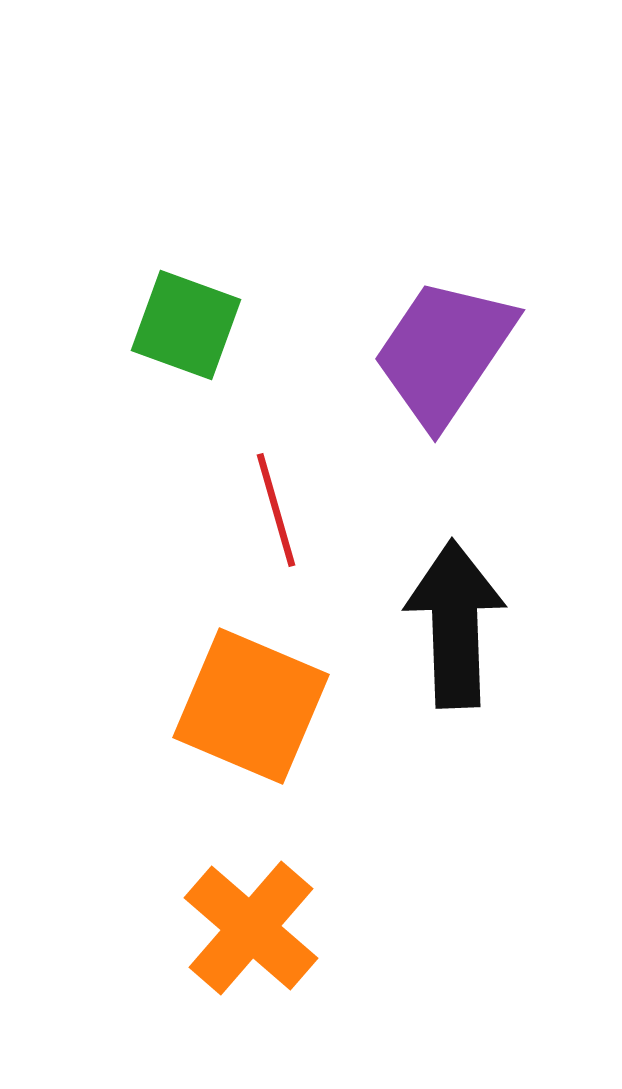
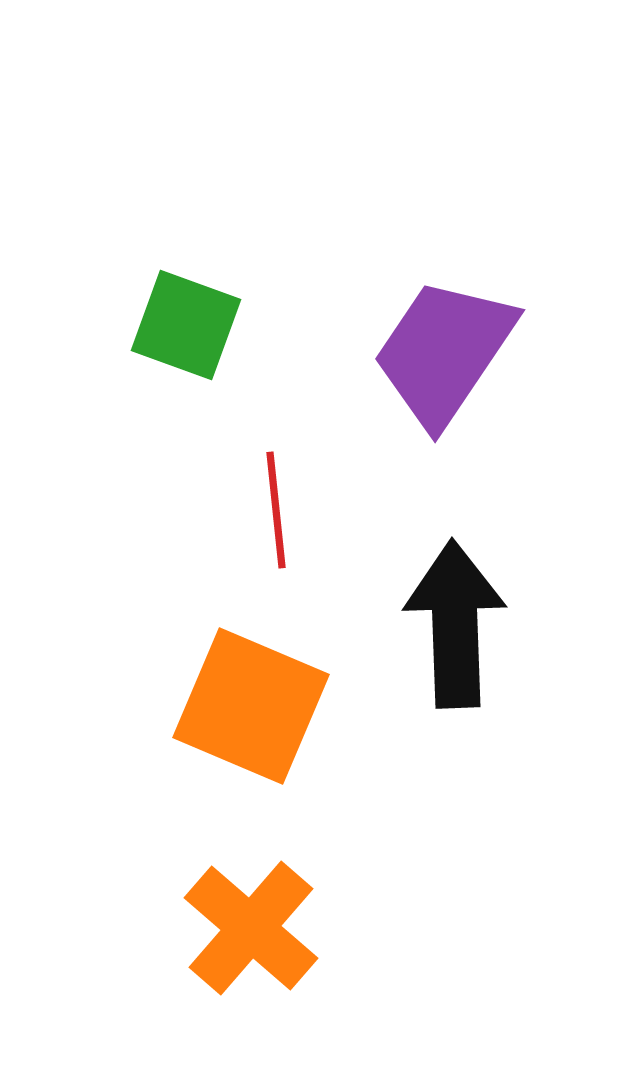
red line: rotated 10 degrees clockwise
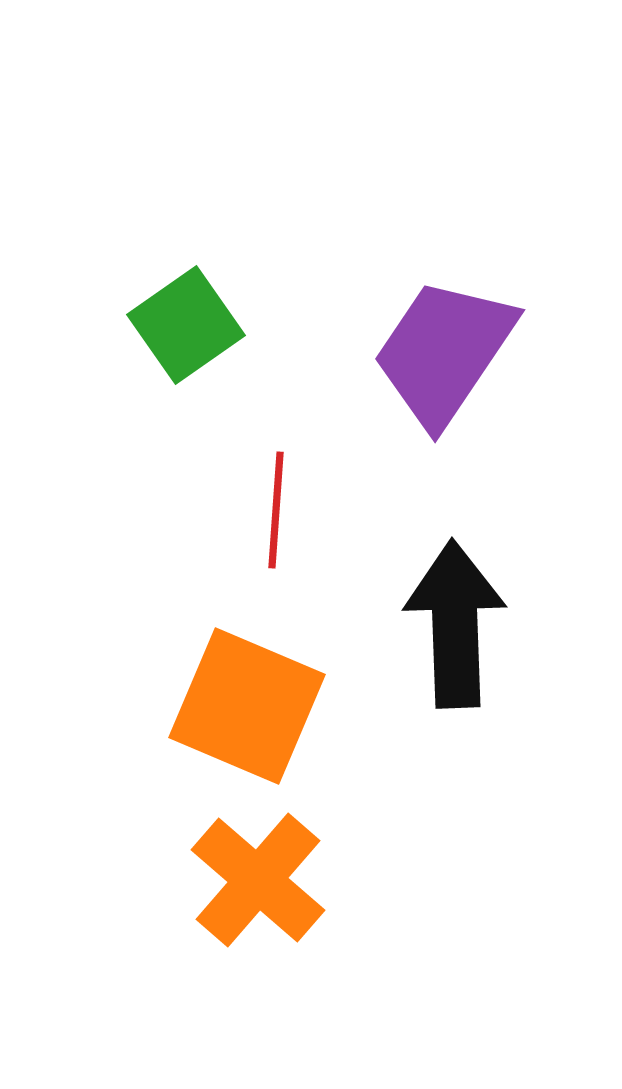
green square: rotated 35 degrees clockwise
red line: rotated 10 degrees clockwise
orange square: moved 4 px left
orange cross: moved 7 px right, 48 px up
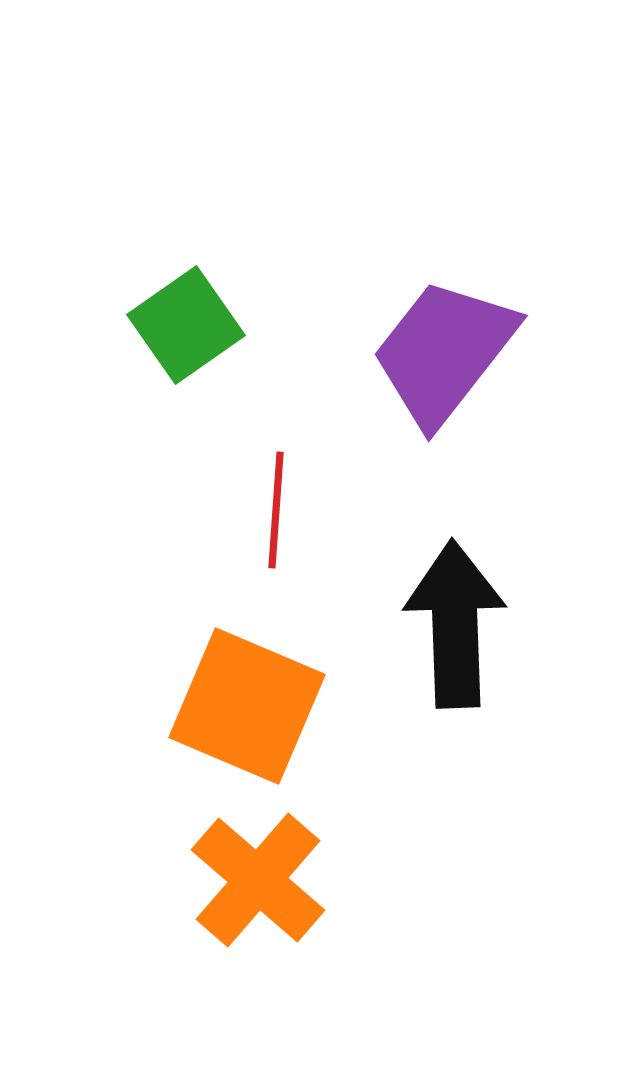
purple trapezoid: rotated 4 degrees clockwise
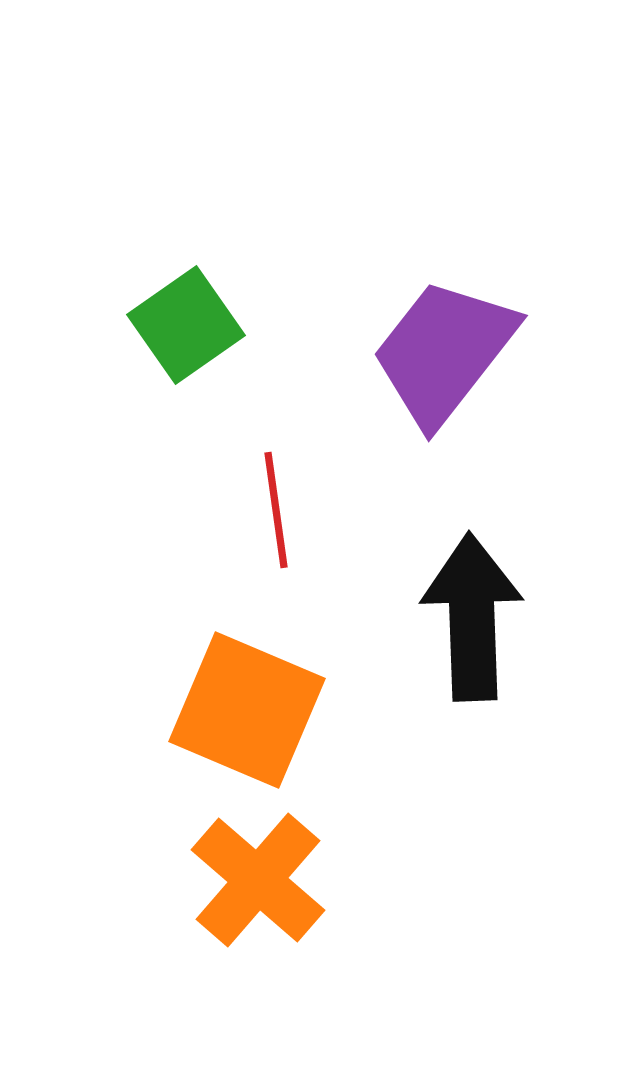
red line: rotated 12 degrees counterclockwise
black arrow: moved 17 px right, 7 px up
orange square: moved 4 px down
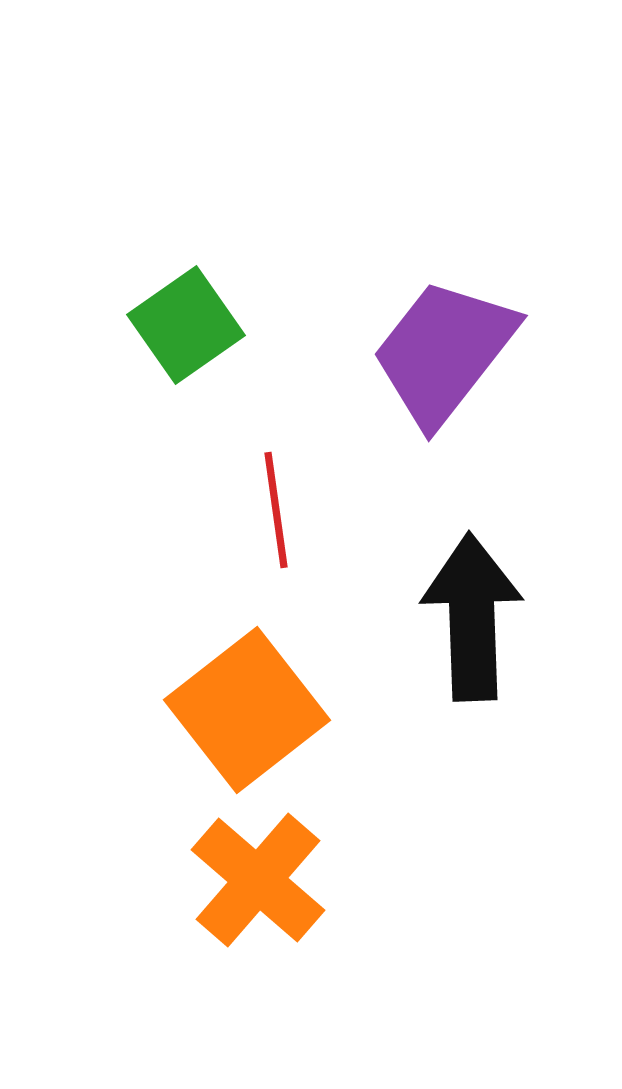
orange square: rotated 29 degrees clockwise
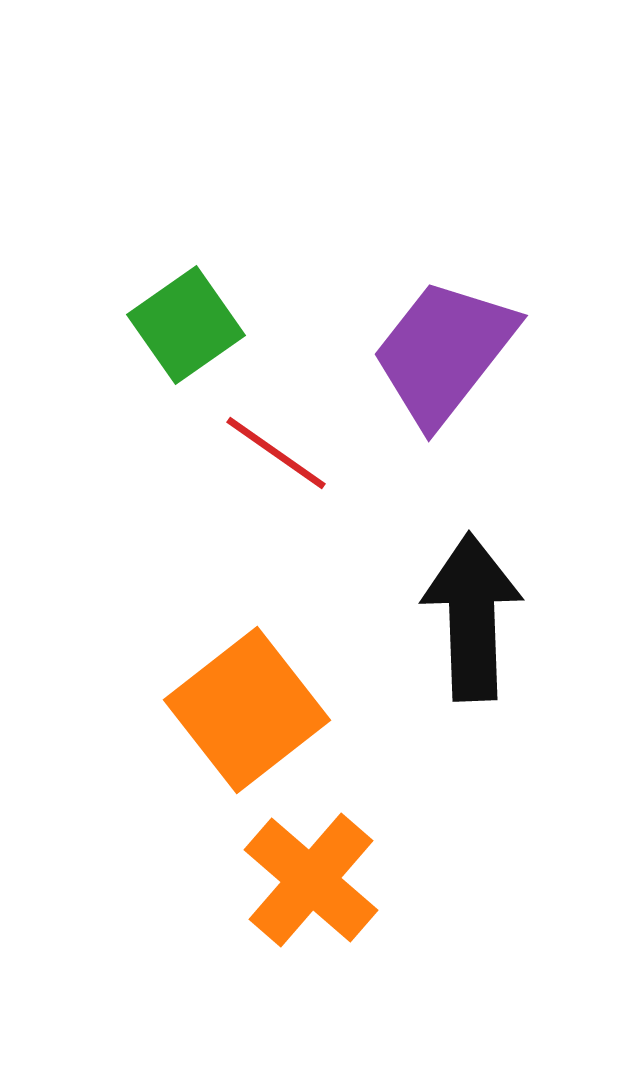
red line: moved 57 px up; rotated 47 degrees counterclockwise
orange cross: moved 53 px right
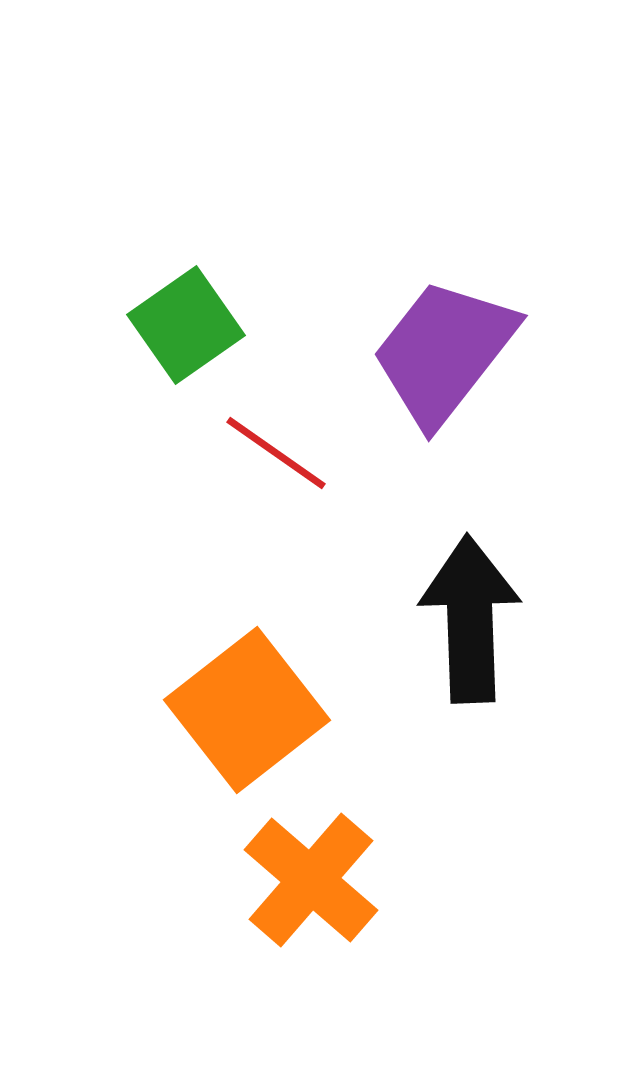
black arrow: moved 2 px left, 2 px down
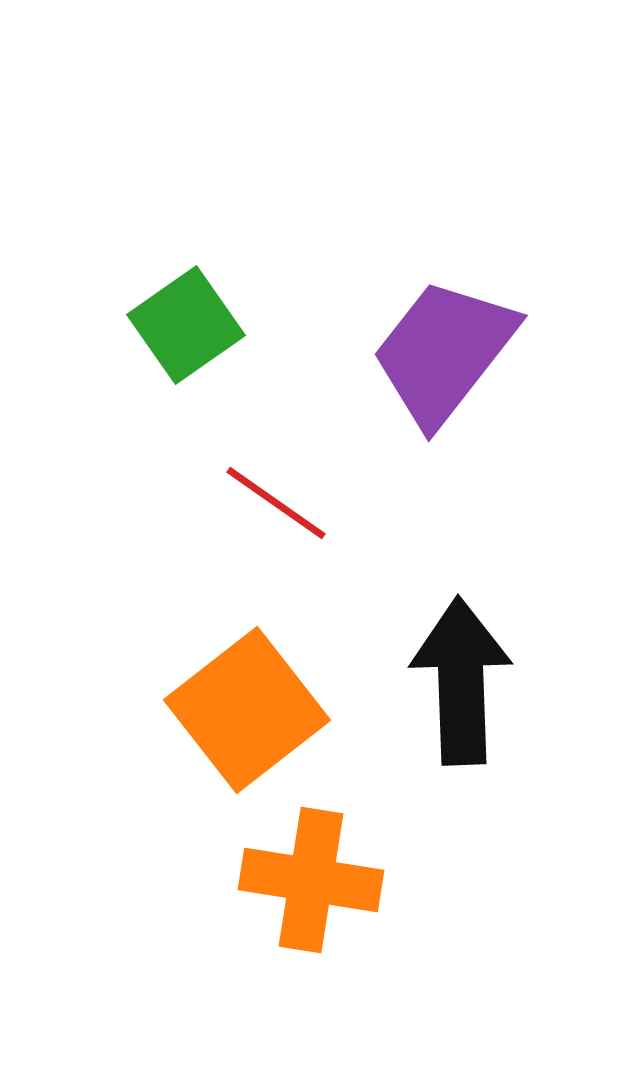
red line: moved 50 px down
black arrow: moved 9 px left, 62 px down
orange cross: rotated 32 degrees counterclockwise
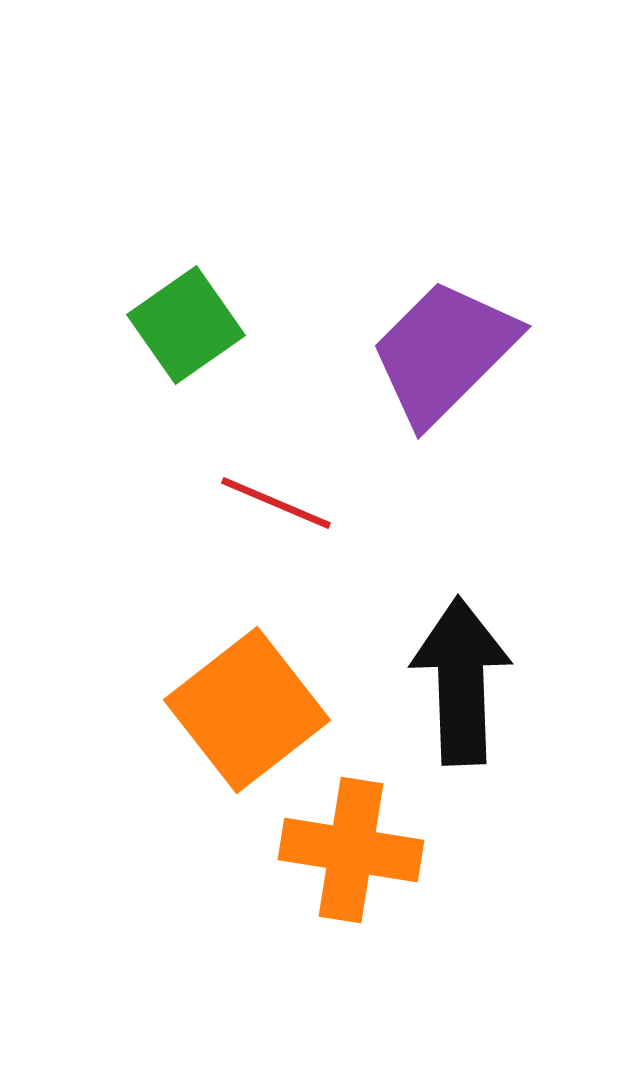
purple trapezoid: rotated 7 degrees clockwise
red line: rotated 12 degrees counterclockwise
orange cross: moved 40 px right, 30 px up
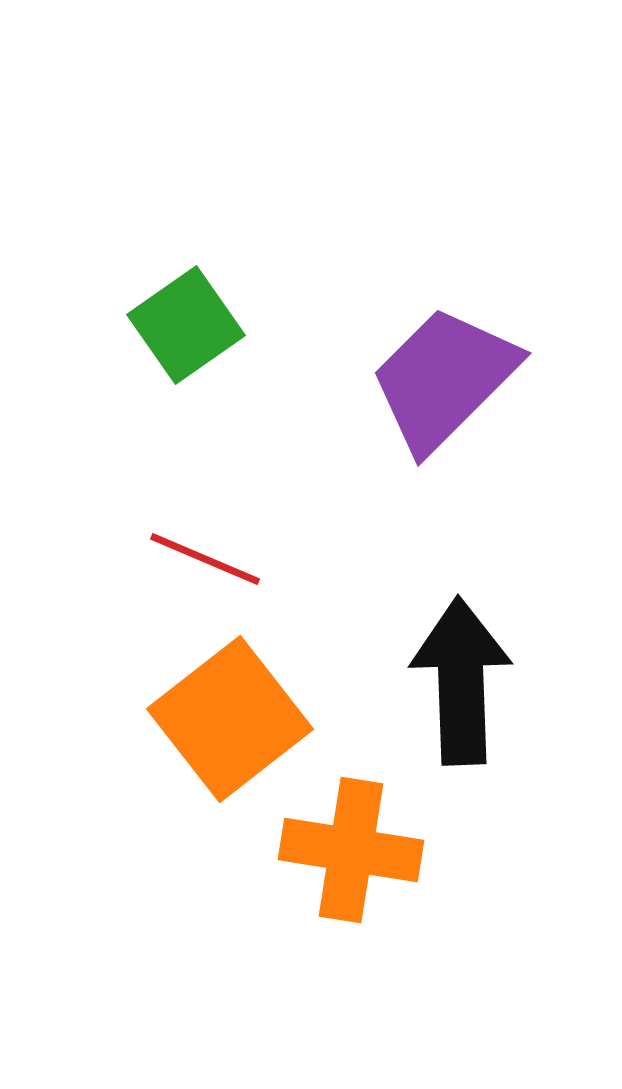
purple trapezoid: moved 27 px down
red line: moved 71 px left, 56 px down
orange square: moved 17 px left, 9 px down
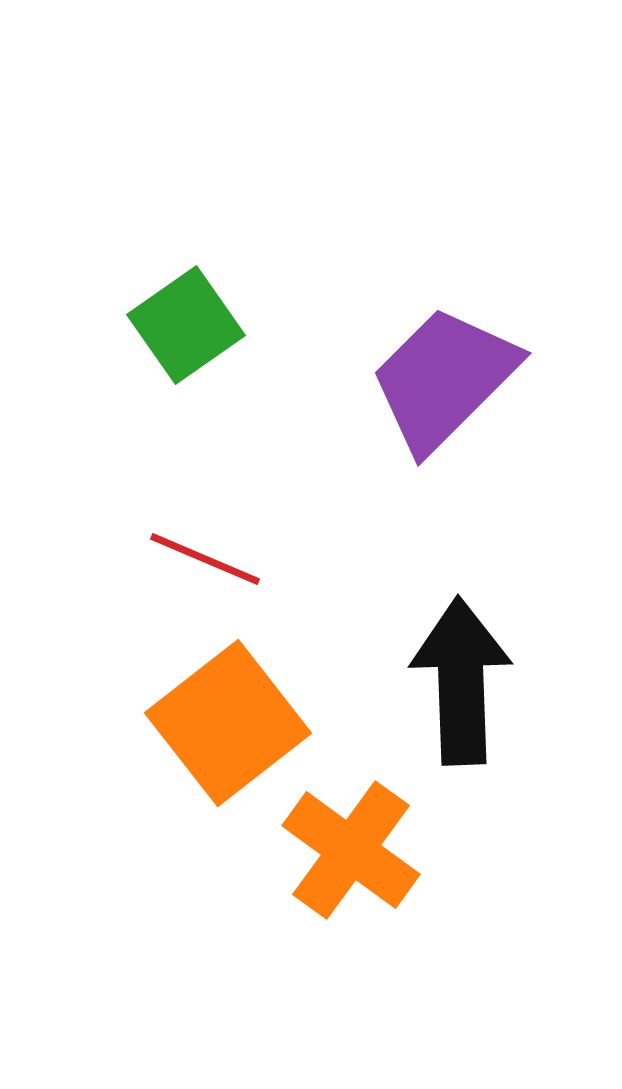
orange square: moved 2 px left, 4 px down
orange cross: rotated 27 degrees clockwise
